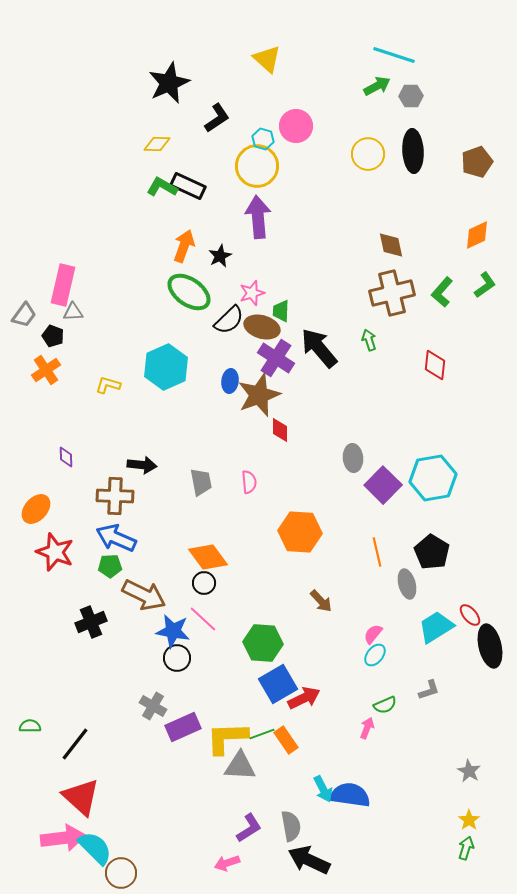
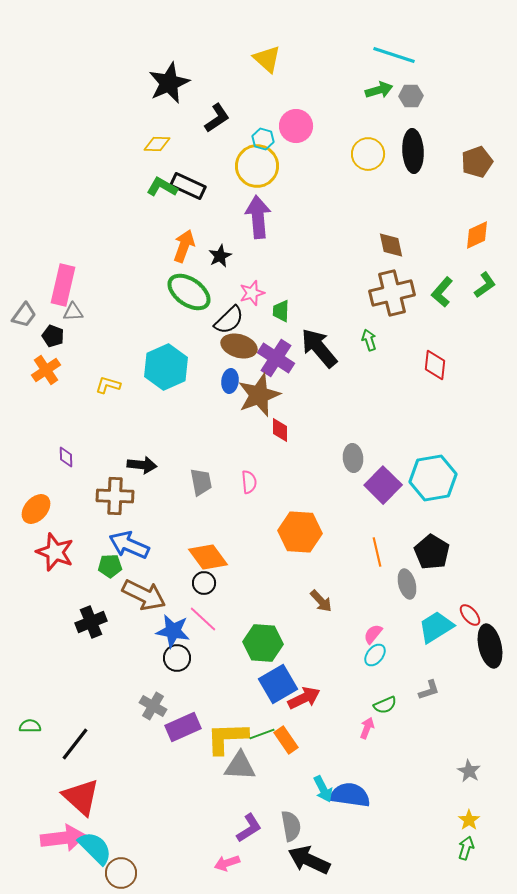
green arrow at (377, 86): moved 2 px right, 4 px down; rotated 12 degrees clockwise
brown ellipse at (262, 327): moved 23 px left, 19 px down
blue arrow at (116, 538): moved 13 px right, 7 px down
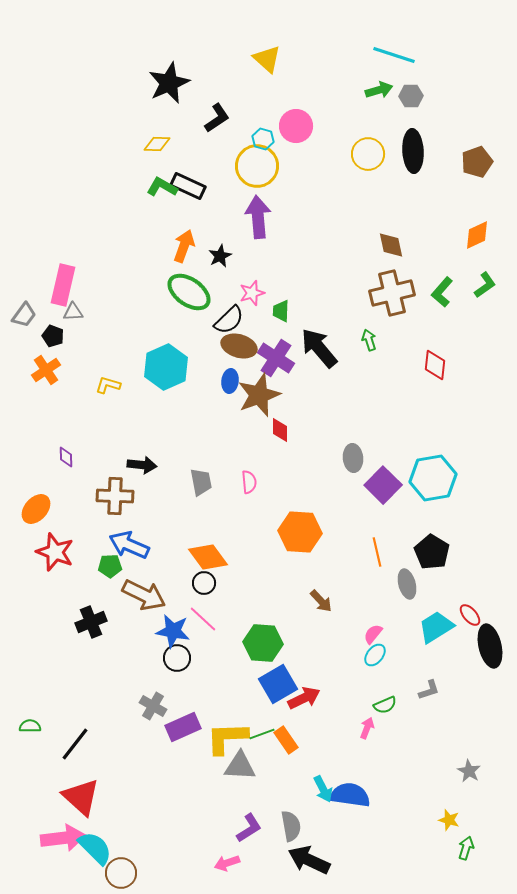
yellow star at (469, 820): moved 20 px left; rotated 20 degrees counterclockwise
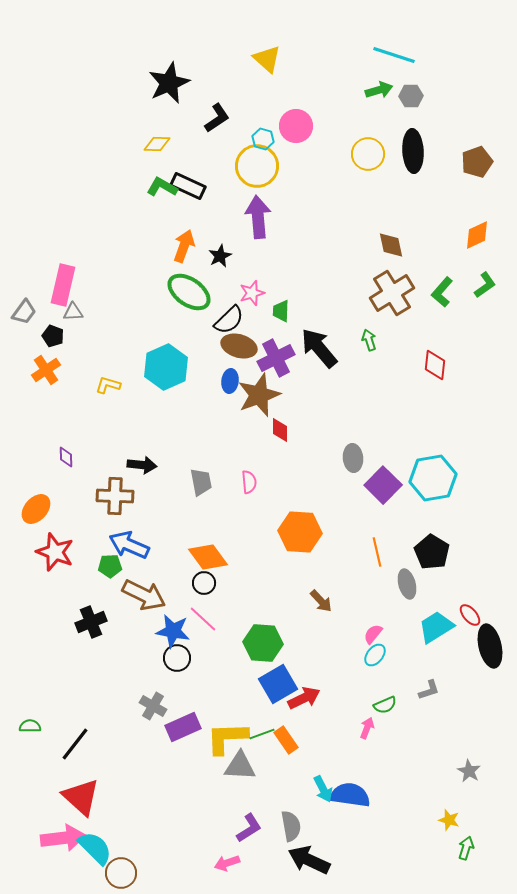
brown cross at (392, 293): rotated 18 degrees counterclockwise
gray trapezoid at (24, 315): moved 3 px up
purple cross at (276, 358): rotated 30 degrees clockwise
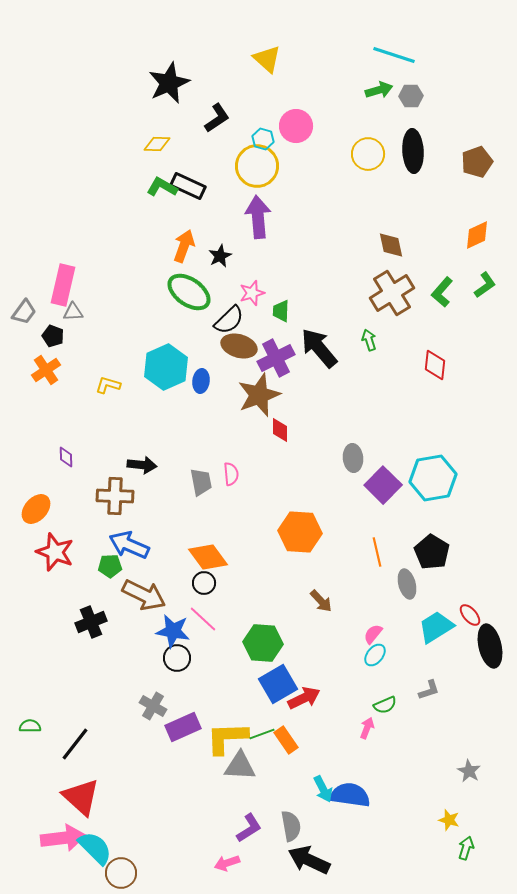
blue ellipse at (230, 381): moved 29 px left
pink semicircle at (249, 482): moved 18 px left, 8 px up
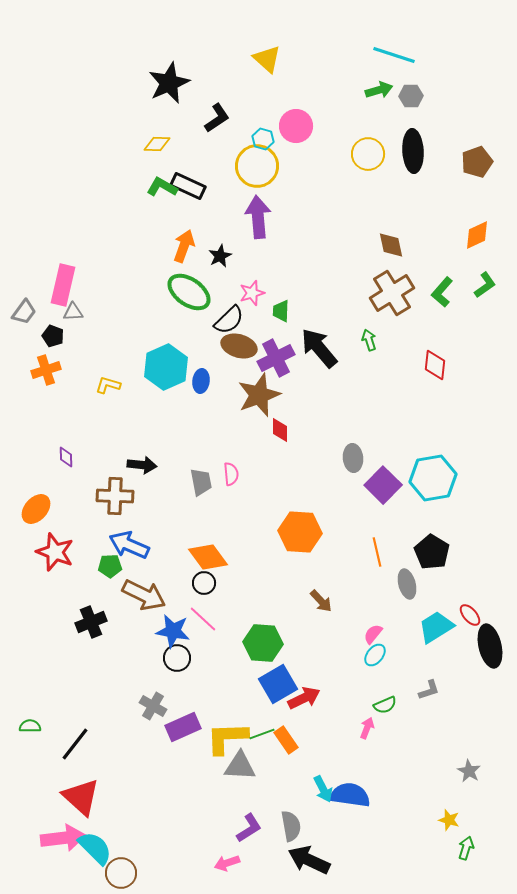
orange cross at (46, 370): rotated 16 degrees clockwise
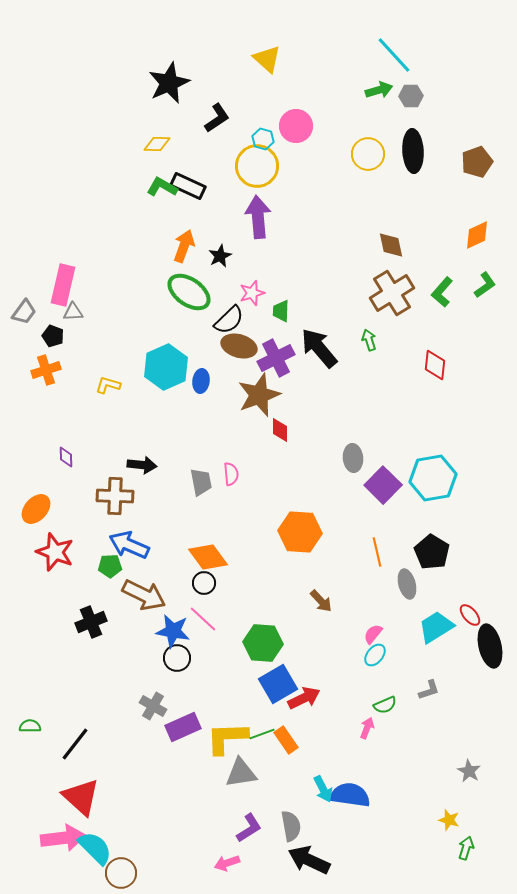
cyan line at (394, 55): rotated 30 degrees clockwise
gray triangle at (240, 766): moved 1 px right, 7 px down; rotated 12 degrees counterclockwise
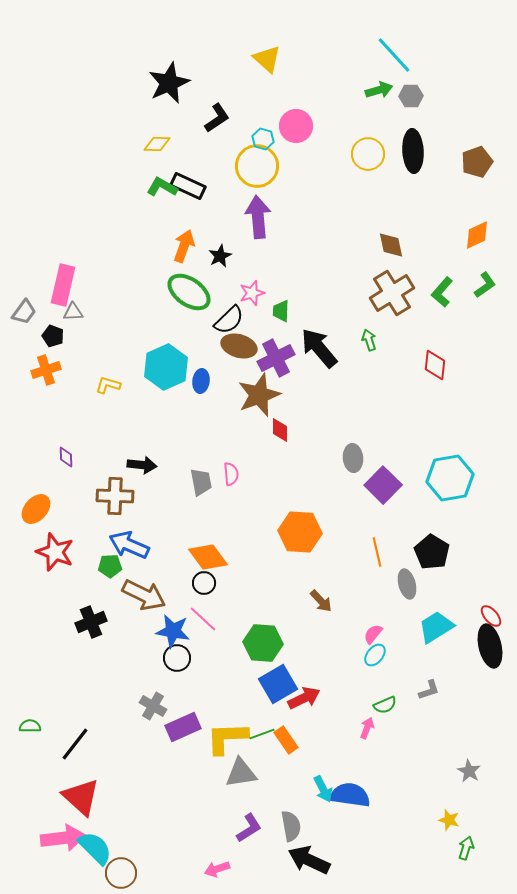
cyan hexagon at (433, 478): moved 17 px right
red ellipse at (470, 615): moved 21 px right, 1 px down
pink arrow at (227, 863): moved 10 px left, 6 px down
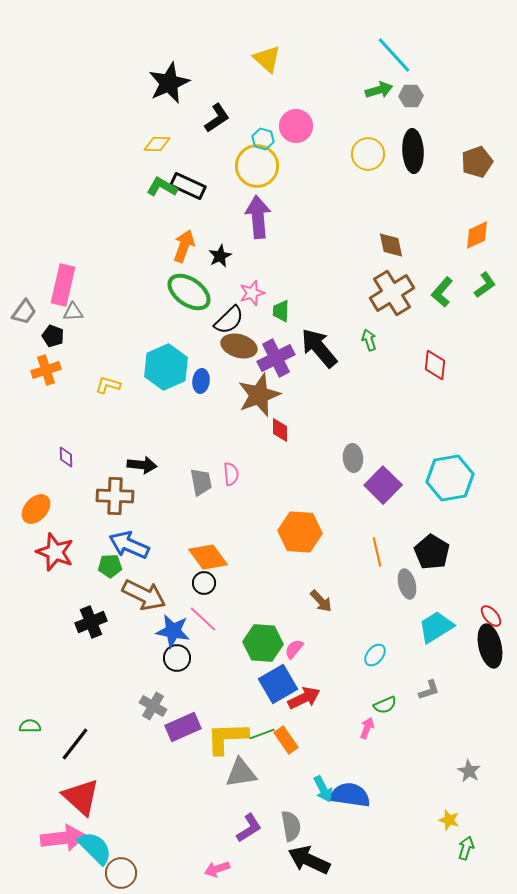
pink semicircle at (373, 634): moved 79 px left, 15 px down
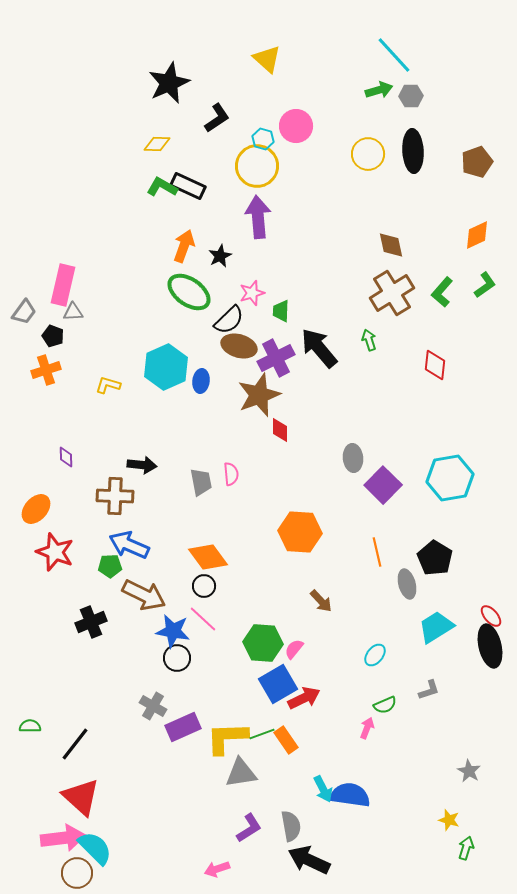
black pentagon at (432, 552): moved 3 px right, 6 px down
black circle at (204, 583): moved 3 px down
brown circle at (121, 873): moved 44 px left
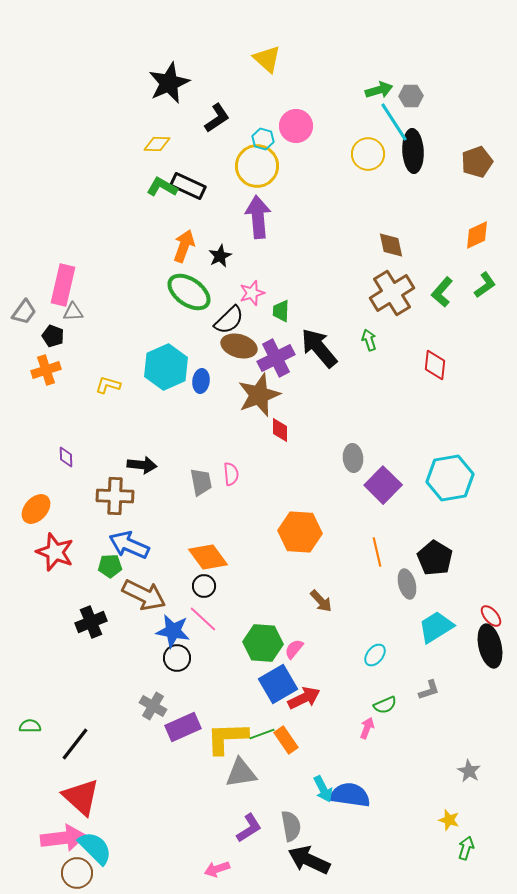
cyan line at (394, 55): moved 67 px down; rotated 9 degrees clockwise
